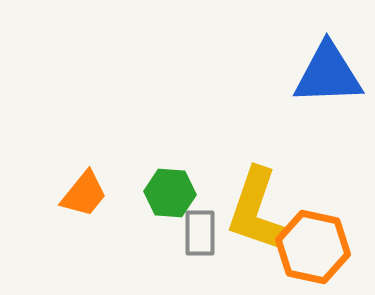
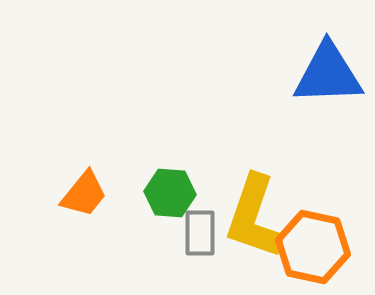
yellow L-shape: moved 2 px left, 7 px down
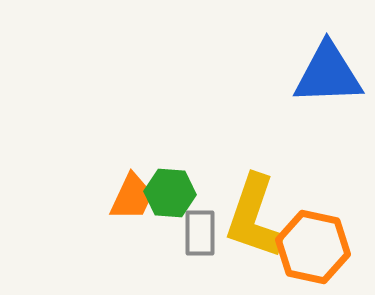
orange trapezoid: moved 48 px right, 3 px down; rotated 14 degrees counterclockwise
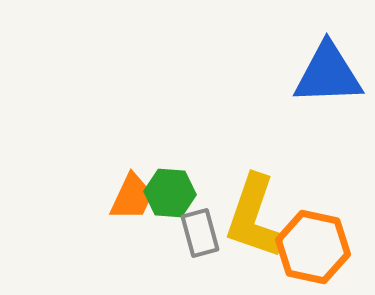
gray rectangle: rotated 15 degrees counterclockwise
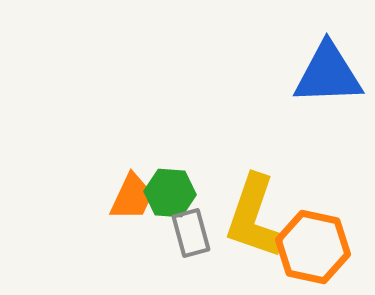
gray rectangle: moved 9 px left
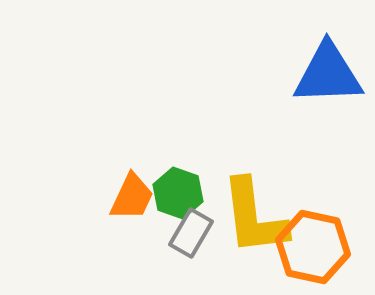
green hexagon: moved 8 px right; rotated 15 degrees clockwise
yellow L-shape: rotated 26 degrees counterclockwise
gray rectangle: rotated 45 degrees clockwise
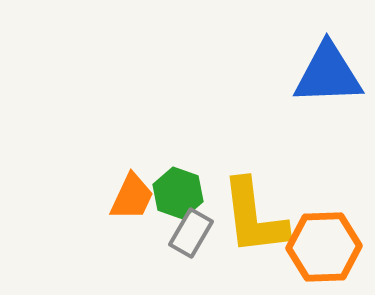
orange hexagon: moved 11 px right; rotated 14 degrees counterclockwise
